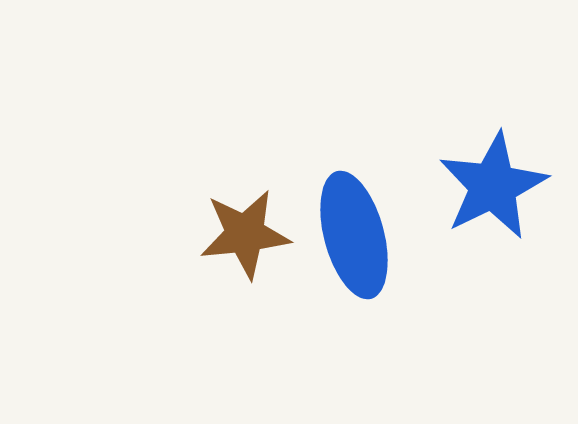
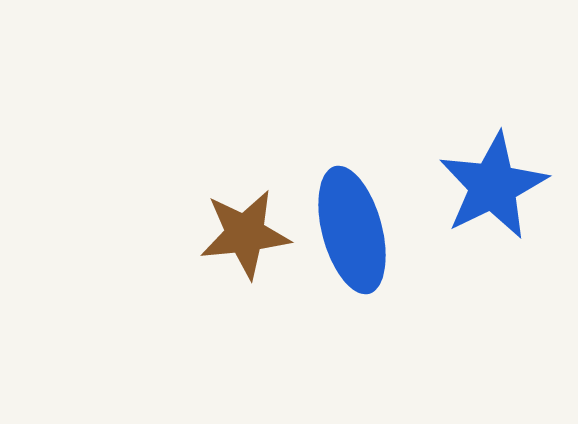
blue ellipse: moved 2 px left, 5 px up
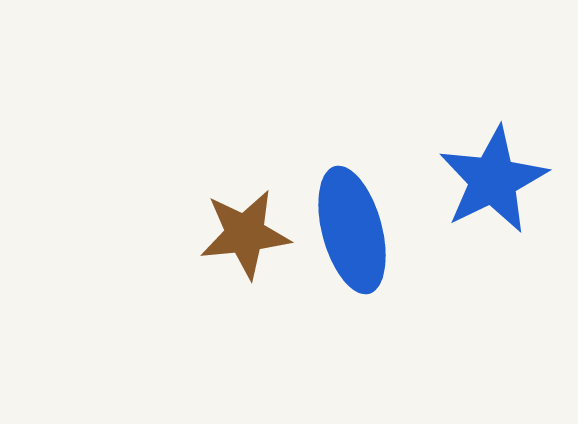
blue star: moved 6 px up
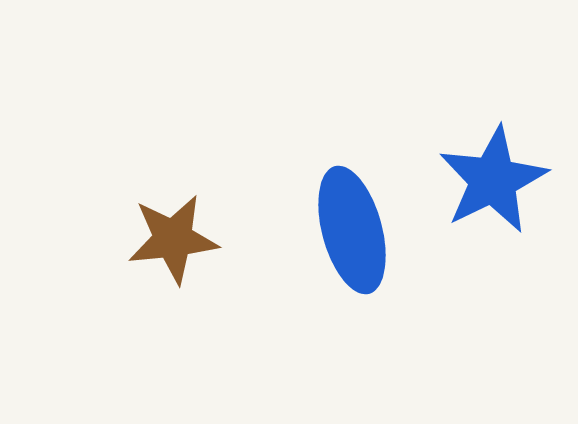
brown star: moved 72 px left, 5 px down
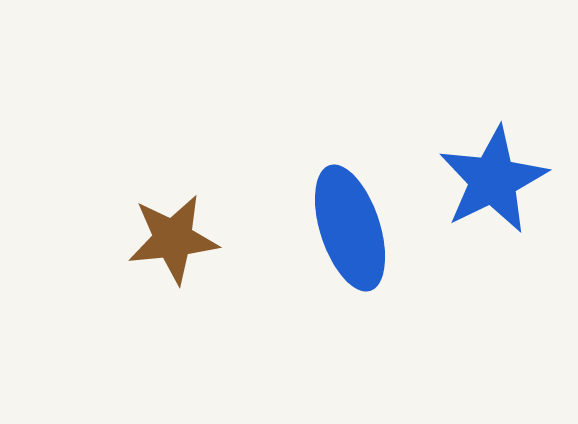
blue ellipse: moved 2 px left, 2 px up; rotated 3 degrees counterclockwise
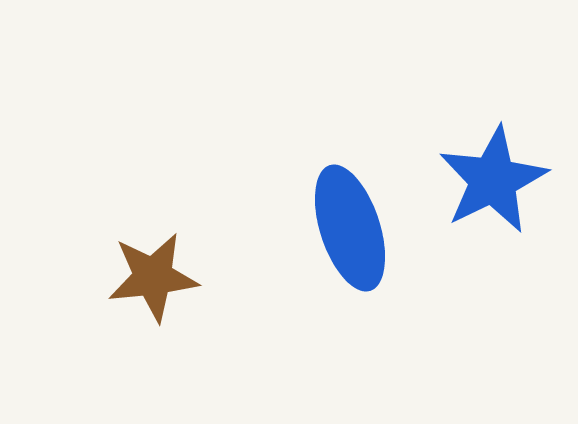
brown star: moved 20 px left, 38 px down
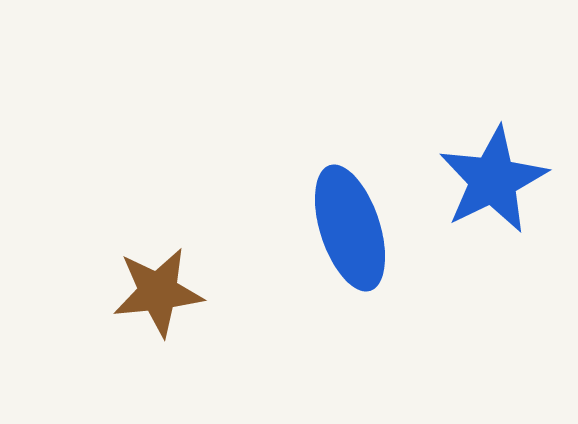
brown star: moved 5 px right, 15 px down
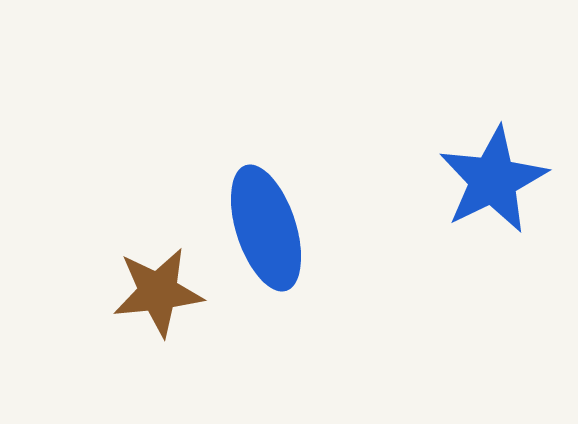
blue ellipse: moved 84 px left
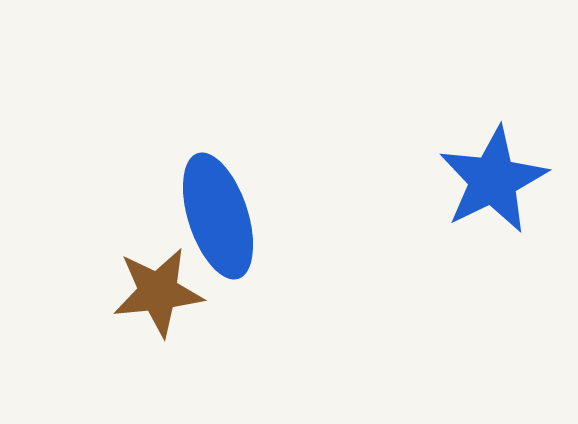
blue ellipse: moved 48 px left, 12 px up
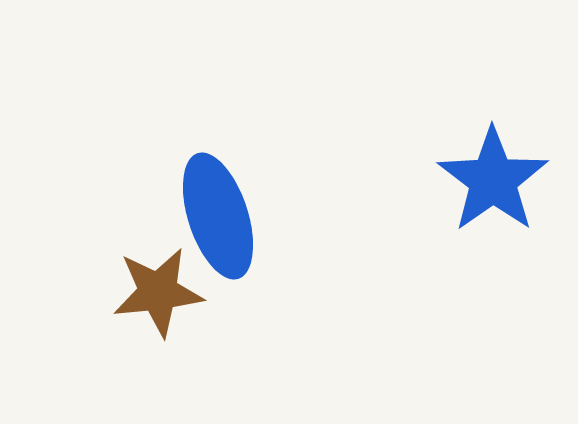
blue star: rotated 9 degrees counterclockwise
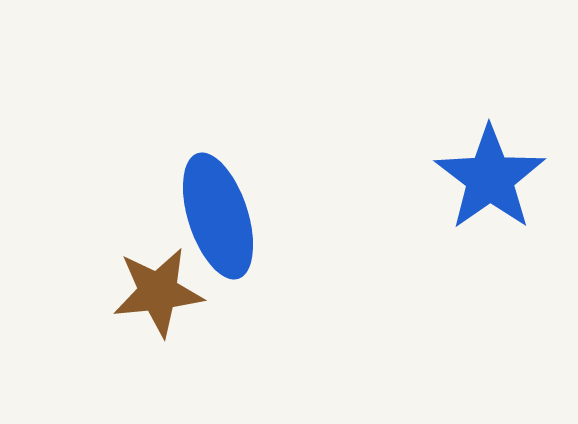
blue star: moved 3 px left, 2 px up
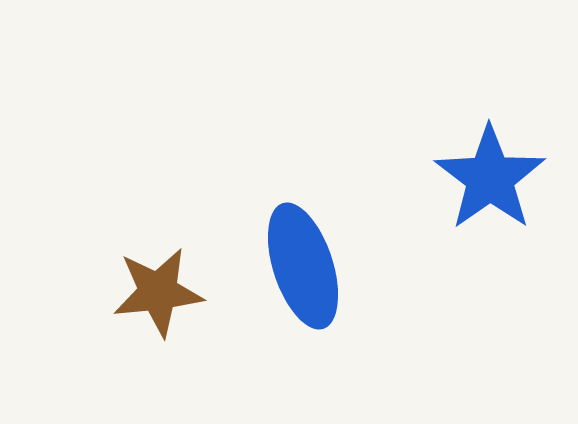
blue ellipse: moved 85 px right, 50 px down
